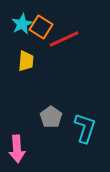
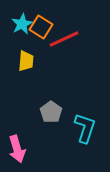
gray pentagon: moved 5 px up
pink arrow: rotated 12 degrees counterclockwise
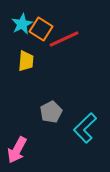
orange square: moved 2 px down
gray pentagon: rotated 10 degrees clockwise
cyan L-shape: rotated 152 degrees counterclockwise
pink arrow: moved 1 px down; rotated 44 degrees clockwise
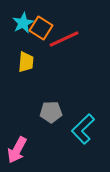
cyan star: moved 1 px right, 1 px up
orange square: moved 1 px up
yellow trapezoid: moved 1 px down
gray pentagon: rotated 25 degrees clockwise
cyan L-shape: moved 2 px left, 1 px down
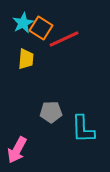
yellow trapezoid: moved 3 px up
cyan L-shape: rotated 48 degrees counterclockwise
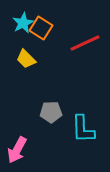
red line: moved 21 px right, 4 px down
yellow trapezoid: rotated 130 degrees clockwise
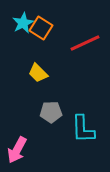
yellow trapezoid: moved 12 px right, 14 px down
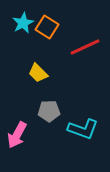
orange square: moved 6 px right, 1 px up
red line: moved 4 px down
gray pentagon: moved 2 px left, 1 px up
cyan L-shape: rotated 68 degrees counterclockwise
pink arrow: moved 15 px up
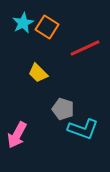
red line: moved 1 px down
gray pentagon: moved 14 px right, 2 px up; rotated 20 degrees clockwise
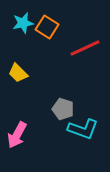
cyan star: rotated 15 degrees clockwise
yellow trapezoid: moved 20 px left
